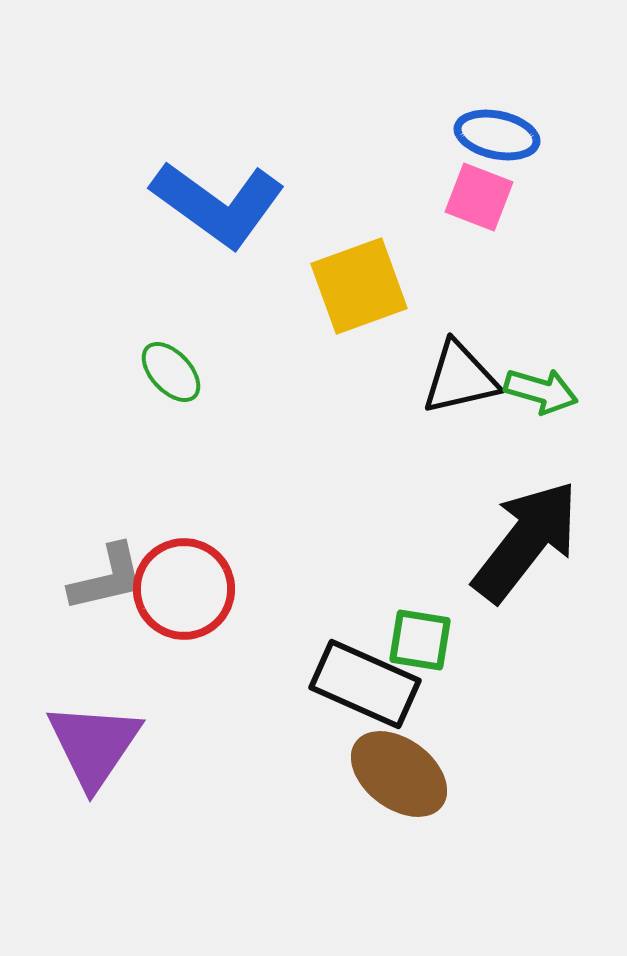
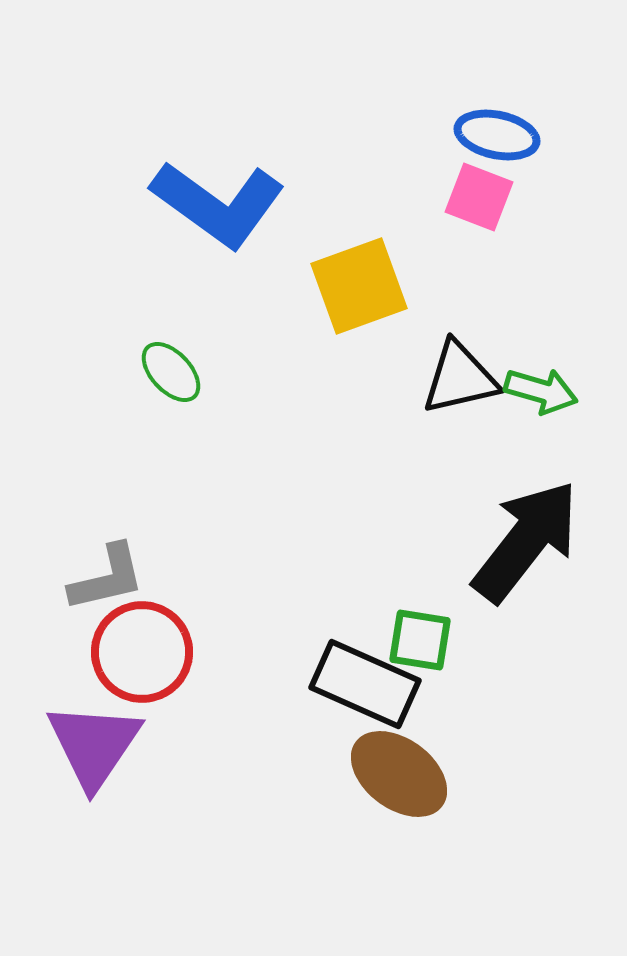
red circle: moved 42 px left, 63 px down
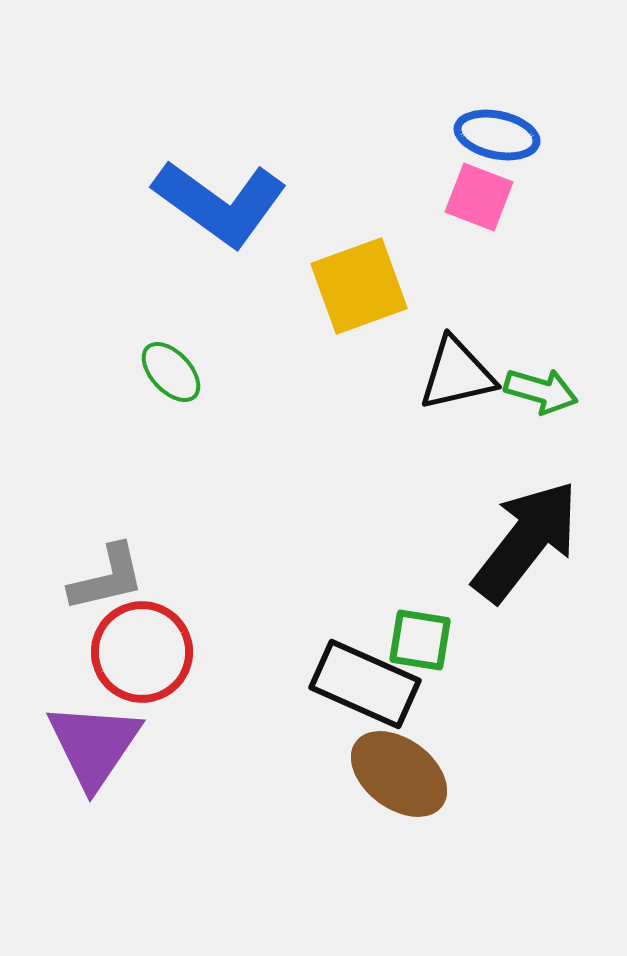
blue L-shape: moved 2 px right, 1 px up
black triangle: moved 3 px left, 4 px up
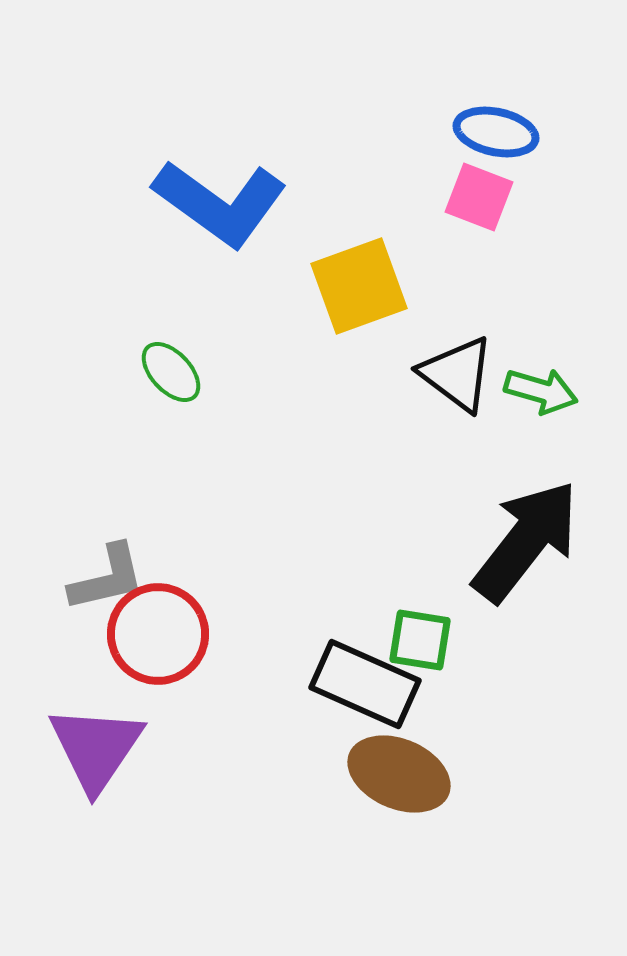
blue ellipse: moved 1 px left, 3 px up
black triangle: rotated 50 degrees clockwise
red circle: moved 16 px right, 18 px up
purple triangle: moved 2 px right, 3 px down
brown ellipse: rotated 14 degrees counterclockwise
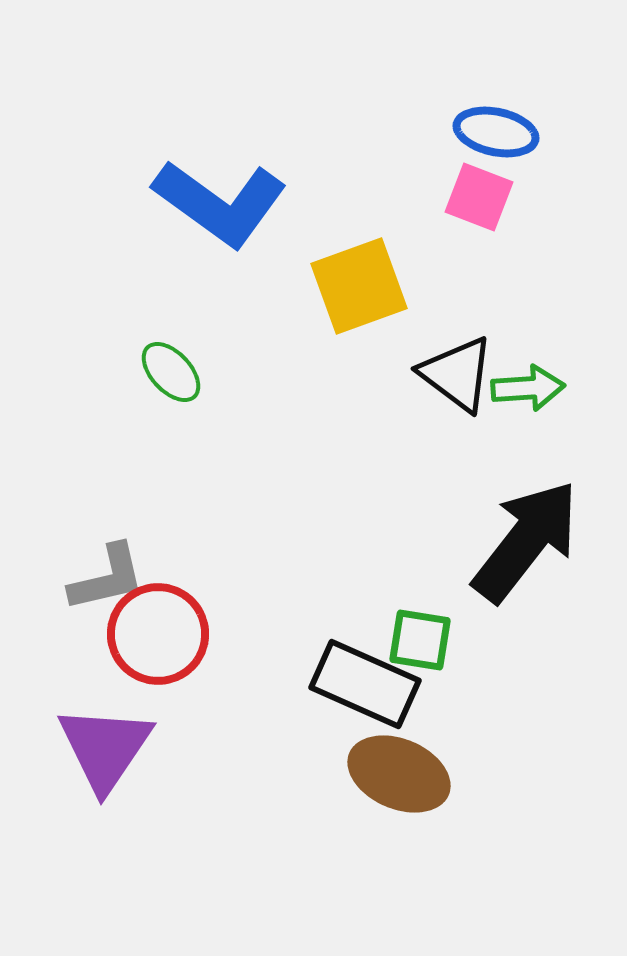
green arrow: moved 13 px left, 3 px up; rotated 20 degrees counterclockwise
purple triangle: moved 9 px right
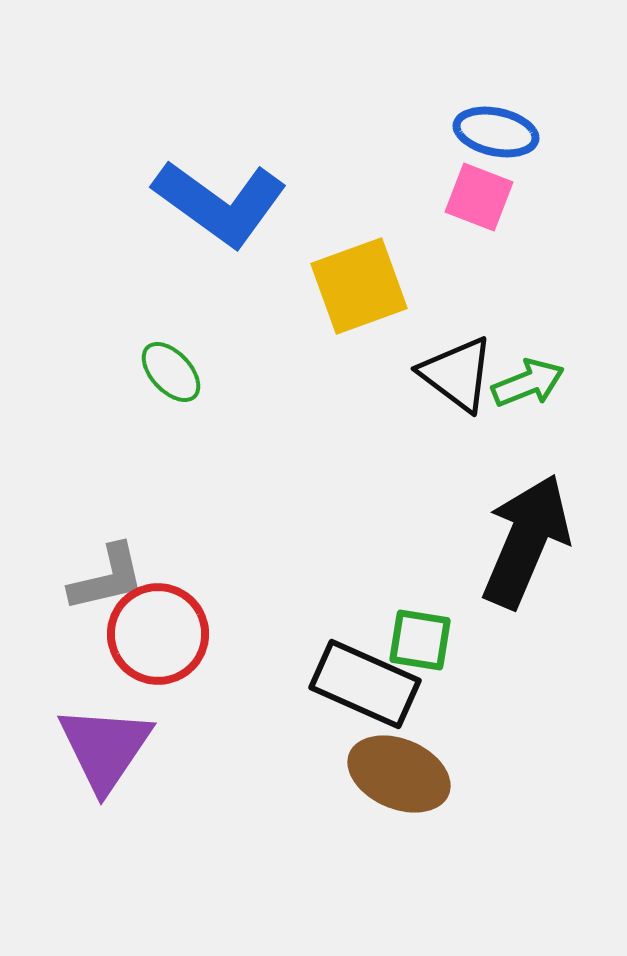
green arrow: moved 5 px up; rotated 18 degrees counterclockwise
black arrow: rotated 15 degrees counterclockwise
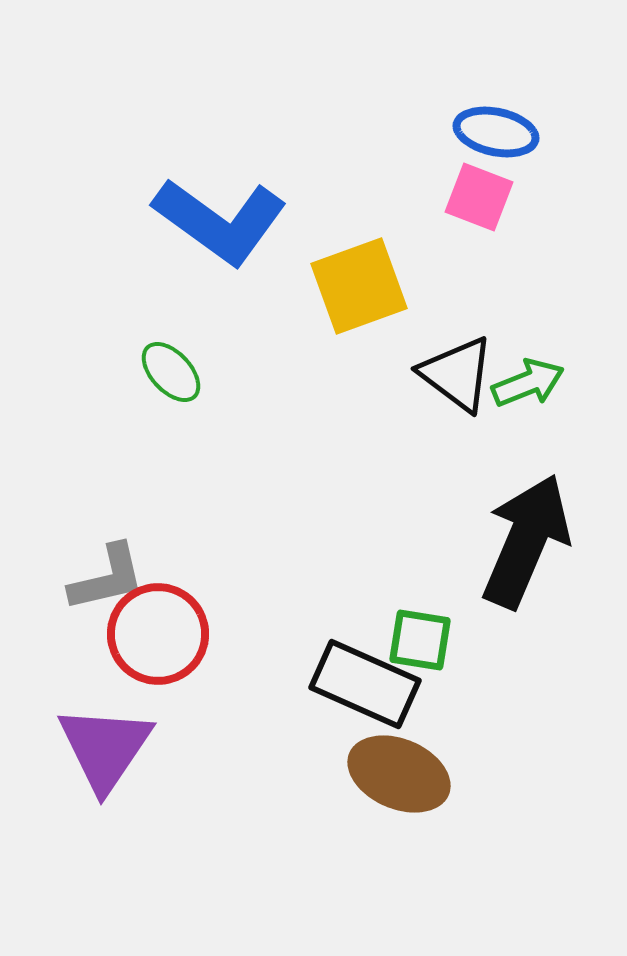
blue L-shape: moved 18 px down
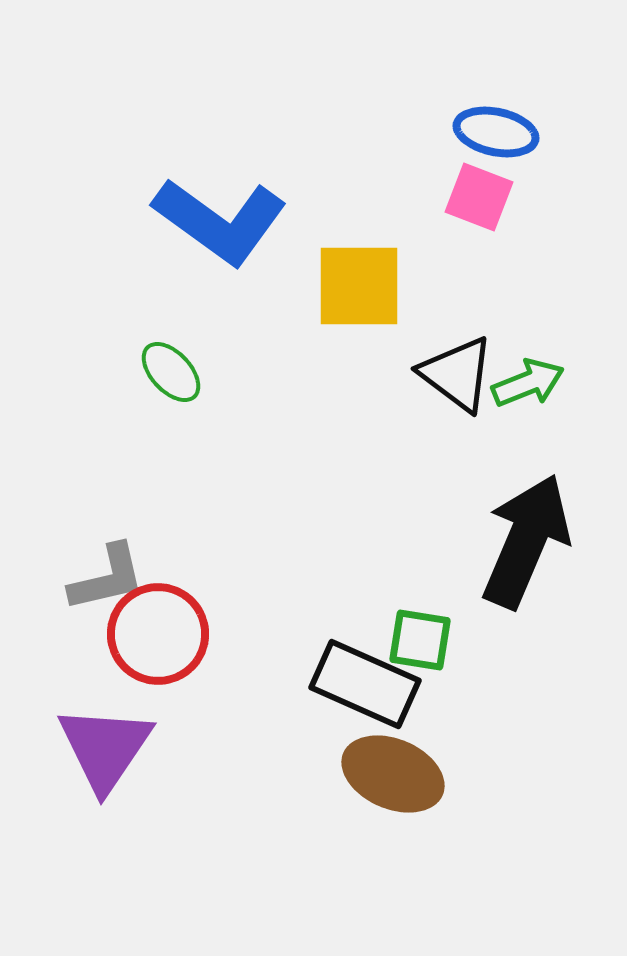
yellow square: rotated 20 degrees clockwise
brown ellipse: moved 6 px left
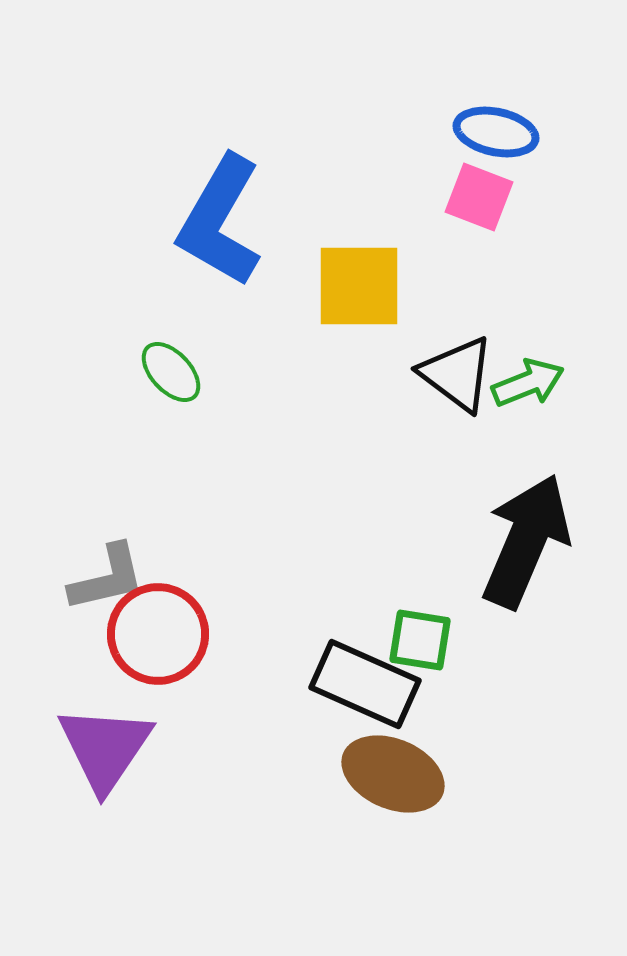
blue L-shape: rotated 84 degrees clockwise
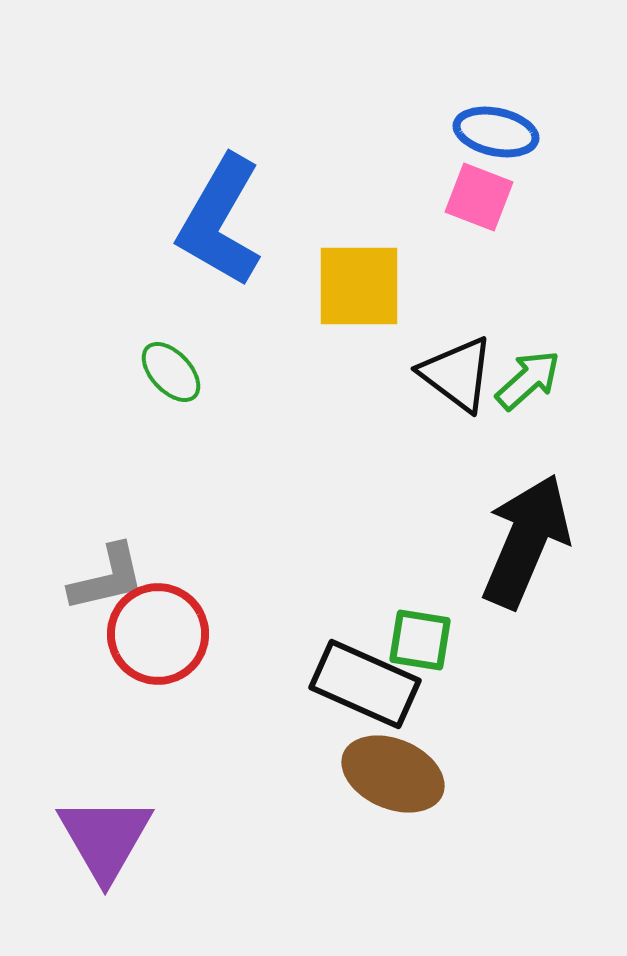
green arrow: moved 3 px up; rotated 20 degrees counterclockwise
purple triangle: moved 90 px down; rotated 4 degrees counterclockwise
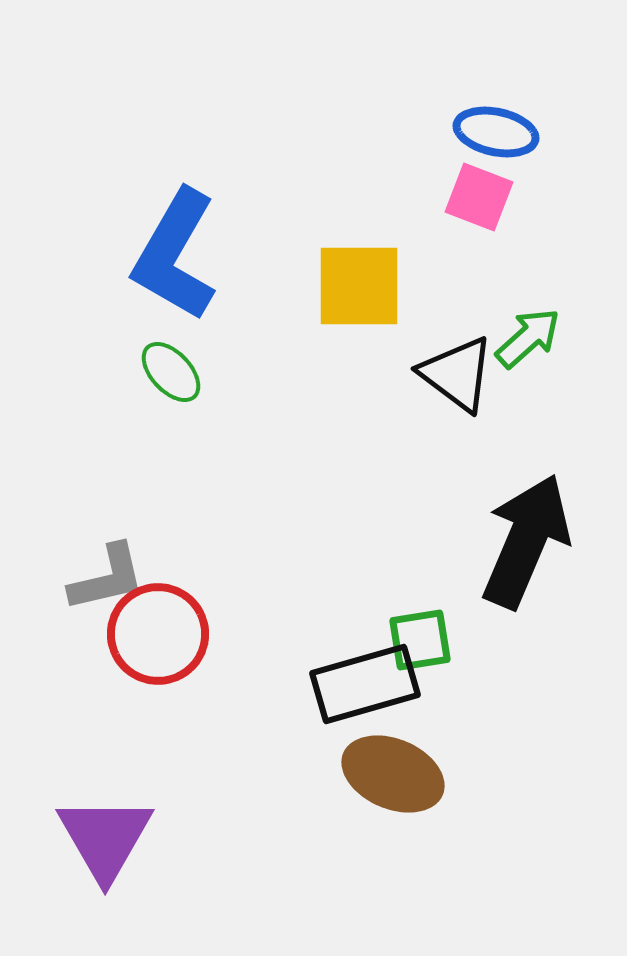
blue L-shape: moved 45 px left, 34 px down
green arrow: moved 42 px up
green square: rotated 18 degrees counterclockwise
black rectangle: rotated 40 degrees counterclockwise
